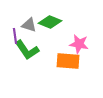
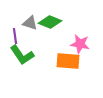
gray triangle: moved 1 px right, 2 px up
pink star: moved 1 px right
green L-shape: moved 5 px left, 5 px down
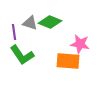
purple line: moved 1 px left, 4 px up
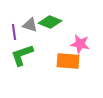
gray triangle: moved 2 px down
green L-shape: rotated 105 degrees clockwise
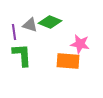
green L-shape: rotated 105 degrees clockwise
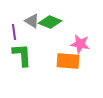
gray triangle: moved 2 px right, 4 px up; rotated 14 degrees clockwise
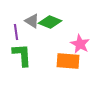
purple line: moved 2 px right
pink star: rotated 18 degrees clockwise
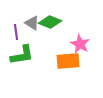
gray triangle: moved 2 px down
green L-shape: rotated 85 degrees clockwise
orange rectangle: rotated 10 degrees counterclockwise
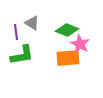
green diamond: moved 17 px right, 8 px down
orange rectangle: moved 3 px up
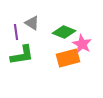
green diamond: moved 3 px left, 2 px down
pink star: moved 2 px right
orange rectangle: rotated 10 degrees counterclockwise
